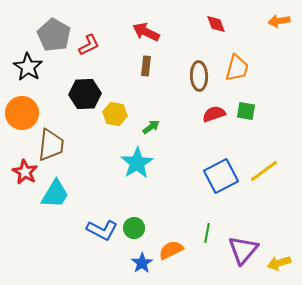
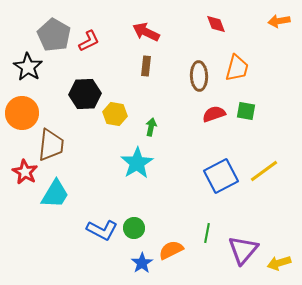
red L-shape: moved 4 px up
green arrow: rotated 42 degrees counterclockwise
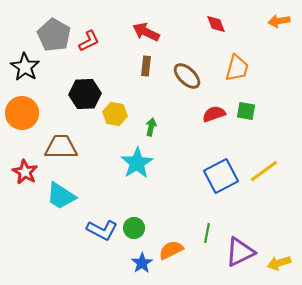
black star: moved 3 px left
brown ellipse: moved 12 px left; rotated 44 degrees counterclockwise
brown trapezoid: moved 10 px right, 2 px down; rotated 96 degrees counterclockwise
cyan trapezoid: moved 6 px right, 2 px down; rotated 92 degrees clockwise
purple triangle: moved 3 px left, 2 px down; rotated 24 degrees clockwise
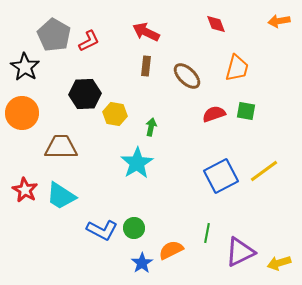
red star: moved 18 px down
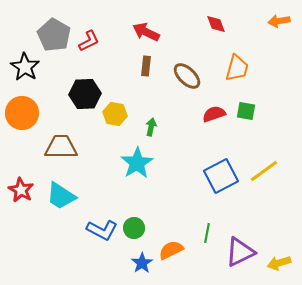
red star: moved 4 px left
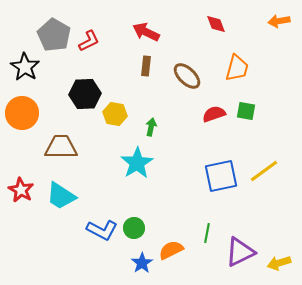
blue square: rotated 16 degrees clockwise
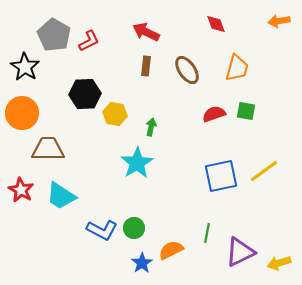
brown ellipse: moved 6 px up; rotated 12 degrees clockwise
brown trapezoid: moved 13 px left, 2 px down
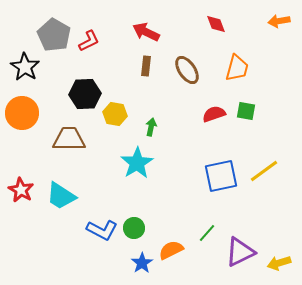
brown trapezoid: moved 21 px right, 10 px up
green line: rotated 30 degrees clockwise
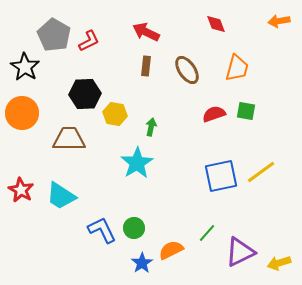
yellow line: moved 3 px left, 1 px down
blue L-shape: rotated 144 degrees counterclockwise
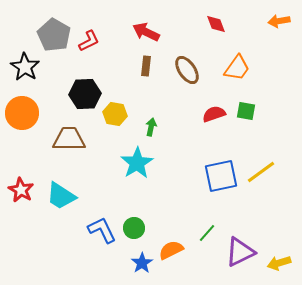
orange trapezoid: rotated 20 degrees clockwise
